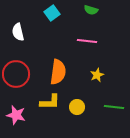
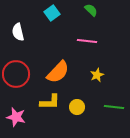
green semicircle: rotated 152 degrees counterclockwise
orange semicircle: rotated 35 degrees clockwise
pink star: moved 2 px down
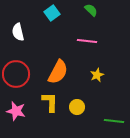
orange semicircle: rotated 15 degrees counterclockwise
yellow L-shape: rotated 90 degrees counterclockwise
green line: moved 14 px down
pink star: moved 6 px up
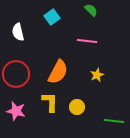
cyan square: moved 4 px down
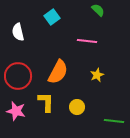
green semicircle: moved 7 px right
red circle: moved 2 px right, 2 px down
yellow L-shape: moved 4 px left
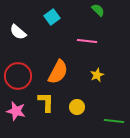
white semicircle: rotated 36 degrees counterclockwise
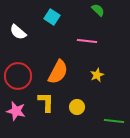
cyan square: rotated 21 degrees counterclockwise
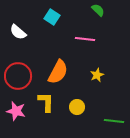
pink line: moved 2 px left, 2 px up
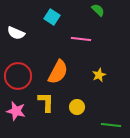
white semicircle: moved 2 px left, 1 px down; rotated 18 degrees counterclockwise
pink line: moved 4 px left
yellow star: moved 2 px right
green line: moved 3 px left, 4 px down
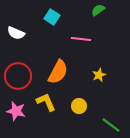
green semicircle: rotated 80 degrees counterclockwise
yellow L-shape: rotated 25 degrees counterclockwise
yellow circle: moved 2 px right, 1 px up
green line: rotated 30 degrees clockwise
